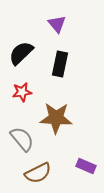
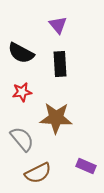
purple triangle: moved 1 px right, 1 px down
black semicircle: rotated 108 degrees counterclockwise
black rectangle: rotated 15 degrees counterclockwise
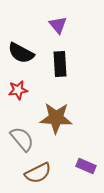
red star: moved 4 px left, 2 px up
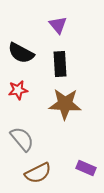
brown star: moved 9 px right, 14 px up
purple rectangle: moved 2 px down
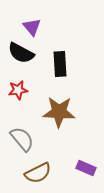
purple triangle: moved 26 px left, 2 px down
brown star: moved 6 px left, 8 px down
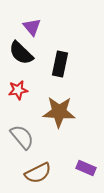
black semicircle: rotated 16 degrees clockwise
black rectangle: rotated 15 degrees clockwise
gray semicircle: moved 2 px up
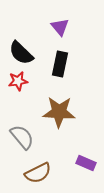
purple triangle: moved 28 px right
red star: moved 9 px up
purple rectangle: moved 5 px up
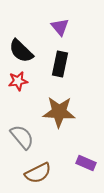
black semicircle: moved 2 px up
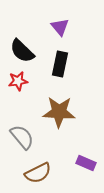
black semicircle: moved 1 px right
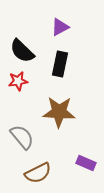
purple triangle: rotated 42 degrees clockwise
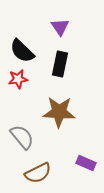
purple triangle: rotated 36 degrees counterclockwise
red star: moved 2 px up
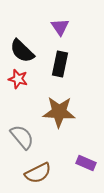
red star: rotated 24 degrees clockwise
